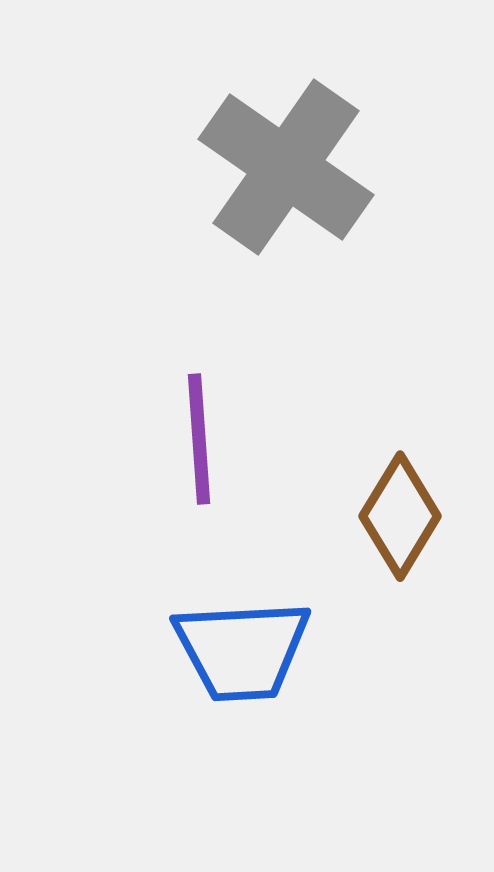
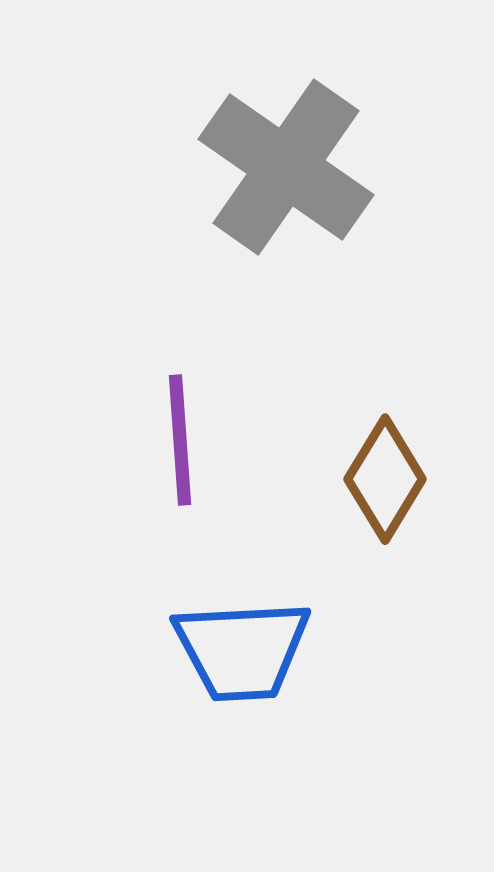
purple line: moved 19 px left, 1 px down
brown diamond: moved 15 px left, 37 px up
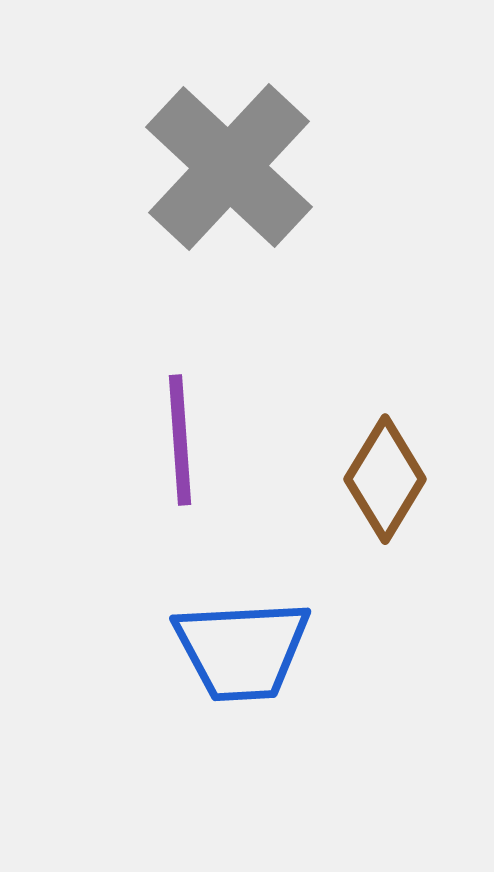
gray cross: moved 57 px left; rotated 8 degrees clockwise
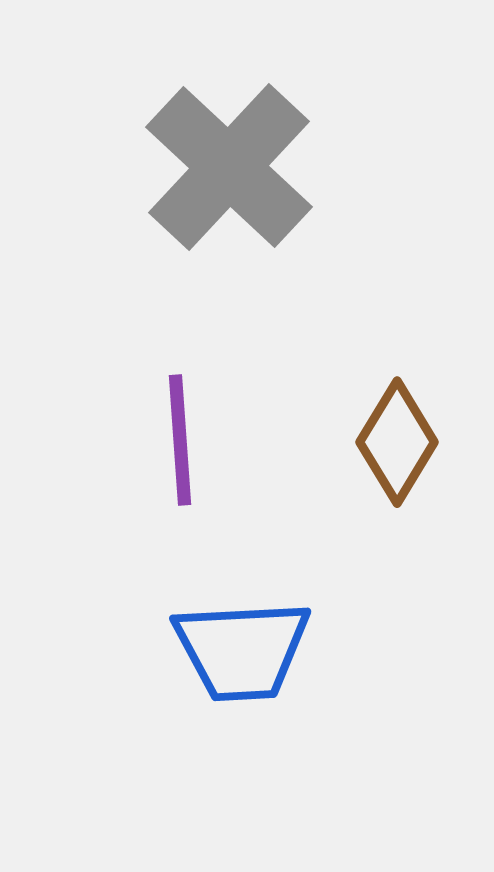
brown diamond: moved 12 px right, 37 px up
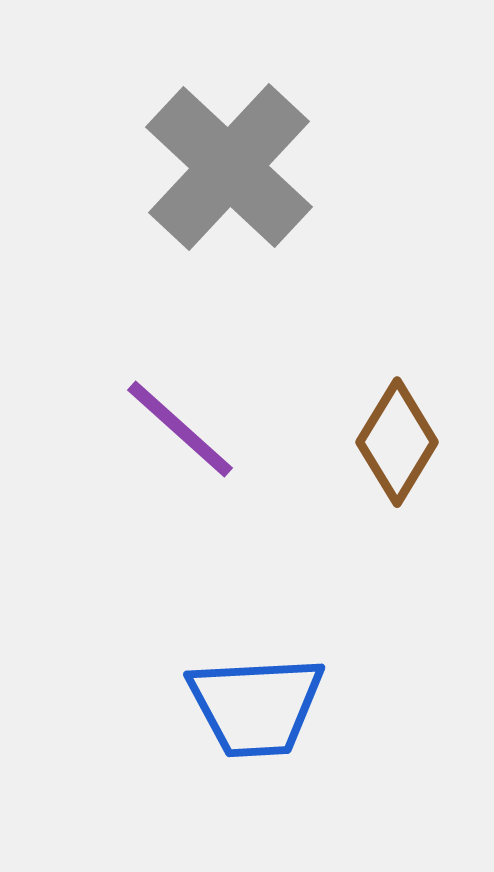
purple line: moved 11 px up; rotated 44 degrees counterclockwise
blue trapezoid: moved 14 px right, 56 px down
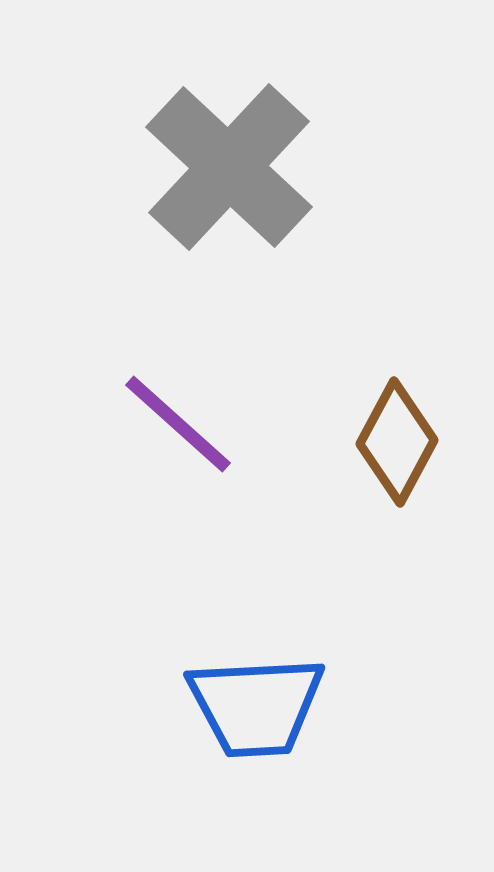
purple line: moved 2 px left, 5 px up
brown diamond: rotated 3 degrees counterclockwise
